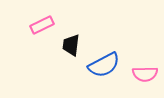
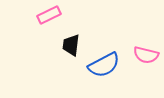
pink rectangle: moved 7 px right, 10 px up
pink semicircle: moved 1 px right, 19 px up; rotated 15 degrees clockwise
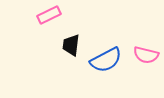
blue semicircle: moved 2 px right, 5 px up
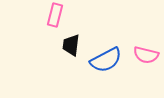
pink rectangle: moved 6 px right; rotated 50 degrees counterclockwise
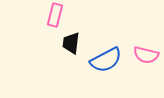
black trapezoid: moved 2 px up
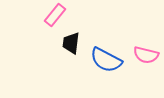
pink rectangle: rotated 25 degrees clockwise
blue semicircle: rotated 56 degrees clockwise
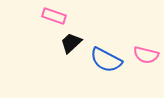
pink rectangle: moved 1 px left, 1 px down; rotated 70 degrees clockwise
black trapezoid: rotated 40 degrees clockwise
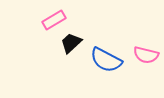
pink rectangle: moved 4 px down; rotated 50 degrees counterclockwise
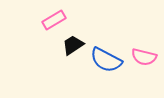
black trapezoid: moved 2 px right, 2 px down; rotated 10 degrees clockwise
pink semicircle: moved 2 px left, 2 px down
